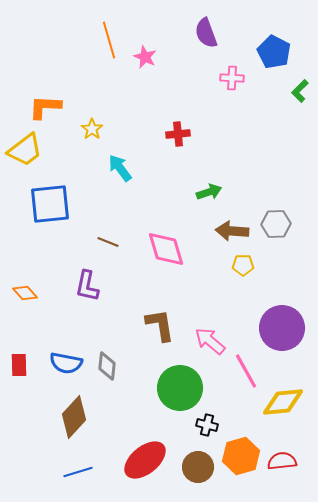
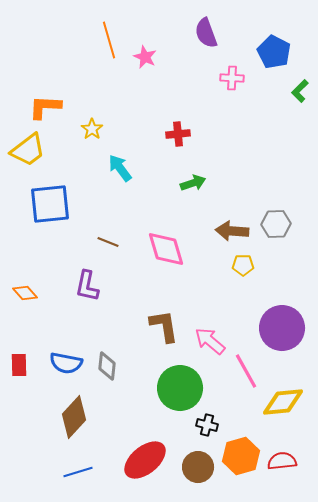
yellow trapezoid: moved 3 px right
green arrow: moved 16 px left, 9 px up
brown L-shape: moved 4 px right, 1 px down
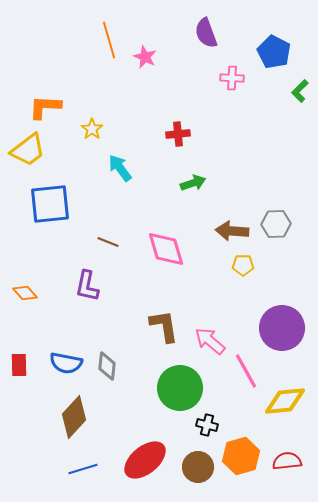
yellow diamond: moved 2 px right, 1 px up
red semicircle: moved 5 px right
blue line: moved 5 px right, 3 px up
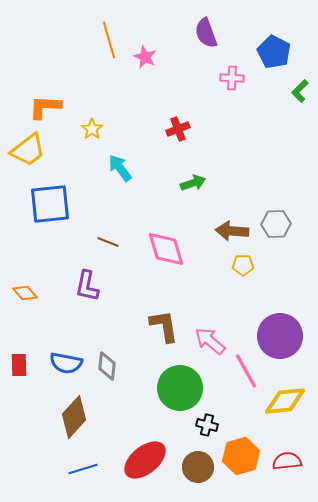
red cross: moved 5 px up; rotated 15 degrees counterclockwise
purple circle: moved 2 px left, 8 px down
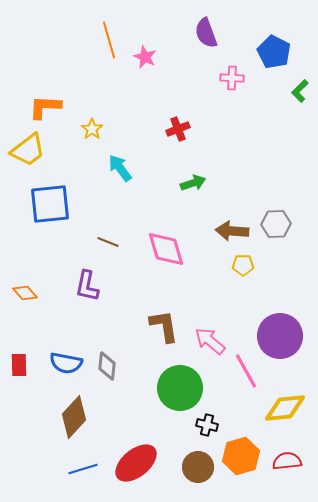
yellow diamond: moved 7 px down
red ellipse: moved 9 px left, 3 px down
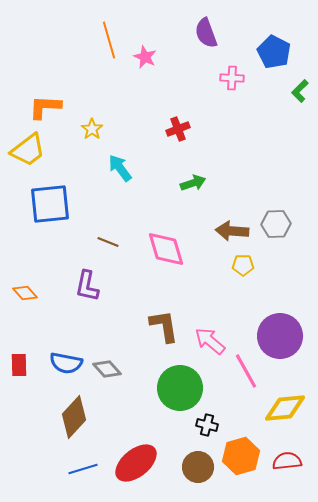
gray diamond: moved 3 px down; rotated 48 degrees counterclockwise
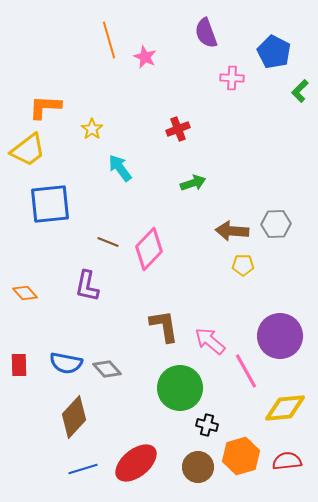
pink diamond: moved 17 px left; rotated 60 degrees clockwise
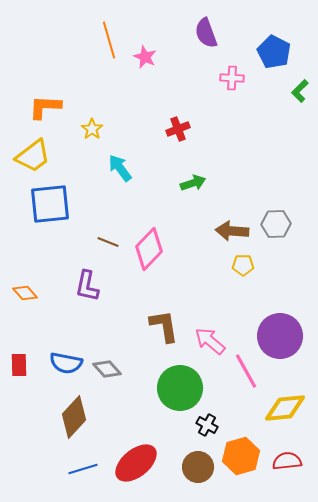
yellow trapezoid: moved 5 px right, 6 px down
black cross: rotated 15 degrees clockwise
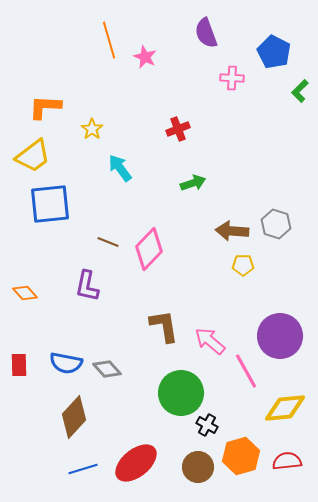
gray hexagon: rotated 20 degrees clockwise
green circle: moved 1 px right, 5 px down
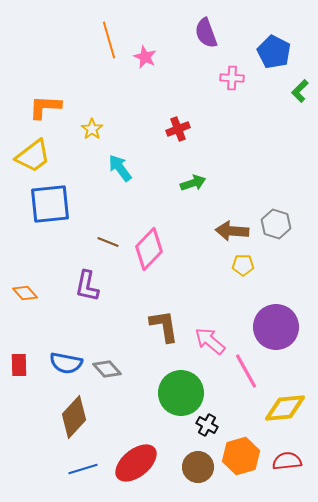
purple circle: moved 4 px left, 9 px up
